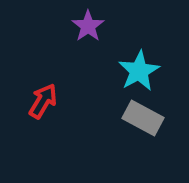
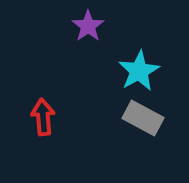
red arrow: moved 16 px down; rotated 36 degrees counterclockwise
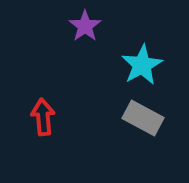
purple star: moved 3 px left
cyan star: moved 3 px right, 6 px up
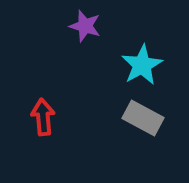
purple star: rotated 20 degrees counterclockwise
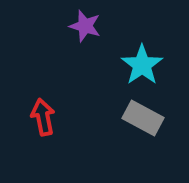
cyan star: rotated 6 degrees counterclockwise
red arrow: rotated 6 degrees counterclockwise
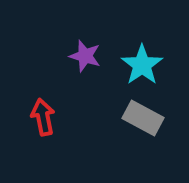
purple star: moved 30 px down
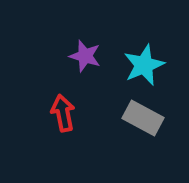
cyan star: moved 2 px right; rotated 12 degrees clockwise
red arrow: moved 20 px right, 4 px up
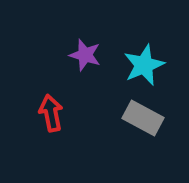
purple star: moved 1 px up
red arrow: moved 12 px left
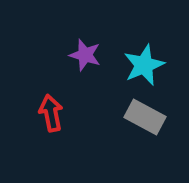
gray rectangle: moved 2 px right, 1 px up
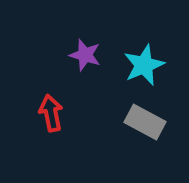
gray rectangle: moved 5 px down
